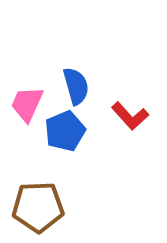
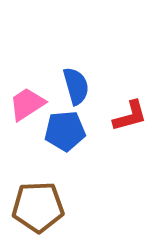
pink trapezoid: rotated 33 degrees clockwise
red L-shape: rotated 63 degrees counterclockwise
blue pentagon: rotated 18 degrees clockwise
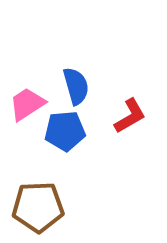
red L-shape: rotated 15 degrees counterclockwise
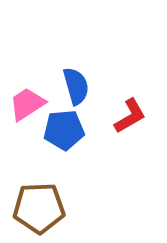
blue pentagon: moved 1 px left, 1 px up
brown pentagon: moved 1 px right, 1 px down
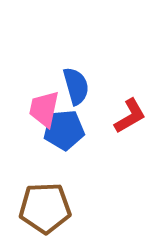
pink trapezoid: moved 17 px right, 5 px down; rotated 45 degrees counterclockwise
brown pentagon: moved 6 px right
